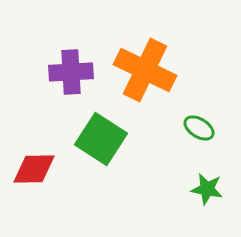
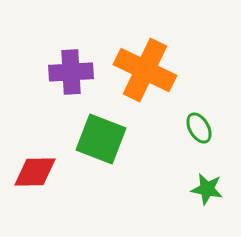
green ellipse: rotated 28 degrees clockwise
green square: rotated 12 degrees counterclockwise
red diamond: moved 1 px right, 3 px down
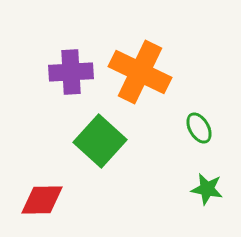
orange cross: moved 5 px left, 2 px down
green square: moved 1 px left, 2 px down; rotated 21 degrees clockwise
red diamond: moved 7 px right, 28 px down
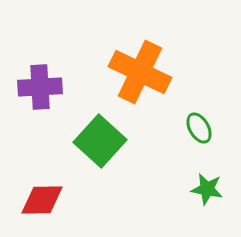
purple cross: moved 31 px left, 15 px down
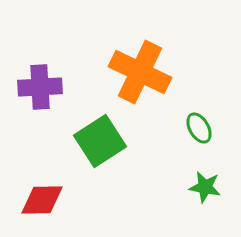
green square: rotated 15 degrees clockwise
green star: moved 2 px left, 2 px up
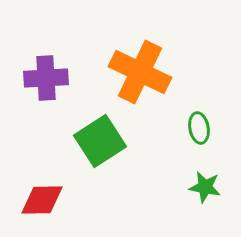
purple cross: moved 6 px right, 9 px up
green ellipse: rotated 20 degrees clockwise
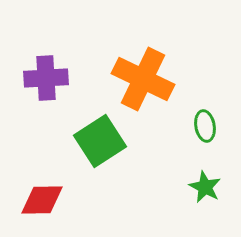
orange cross: moved 3 px right, 7 px down
green ellipse: moved 6 px right, 2 px up
green star: rotated 16 degrees clockwise
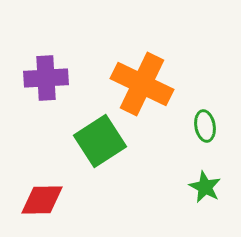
orange cross: moved 1 px left, 5 px down
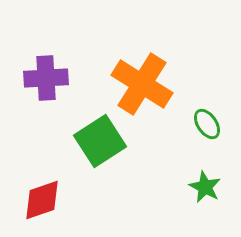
orange cross: rotated 6 degrees clockwise
green ellipse: moved 2 px right, 2 px up; rotated 24 degrees counterclockwise
red diamond: rotated 18 degrees counterclockwise
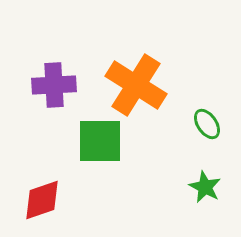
purple cross: moved 8 px right, 7 px down
orange cross: moved 6 px left, 1 px down
green square: rotated 33 degrees clockwise
